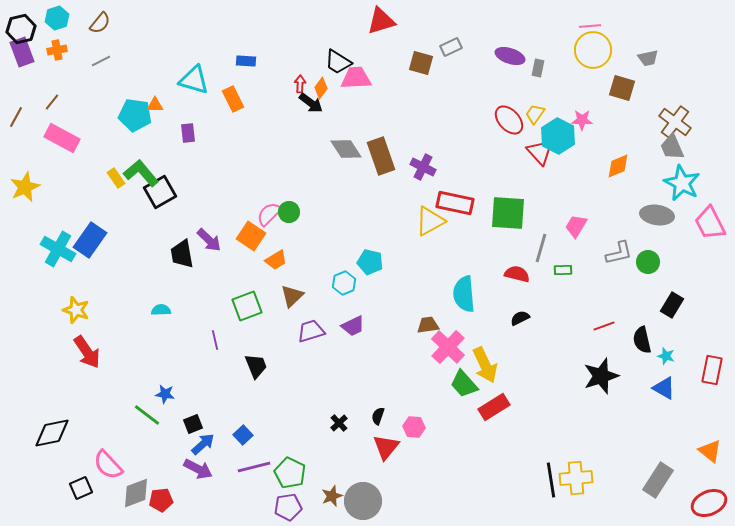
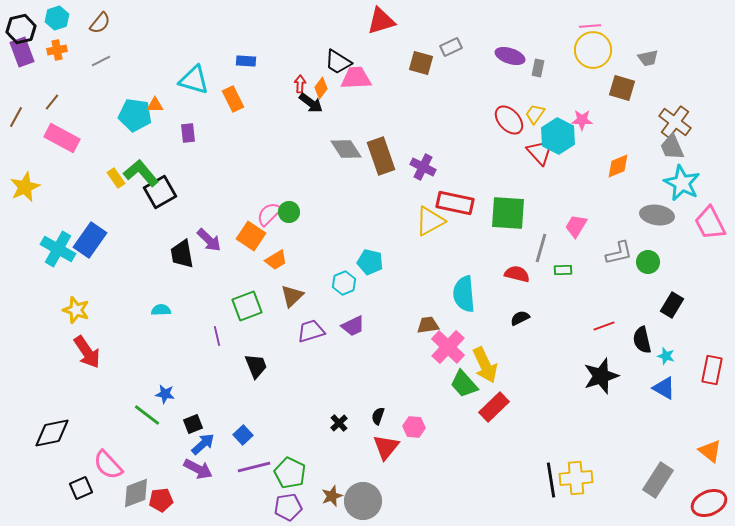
purple line at (215, 340): moved 2 px right, 4 px up
red rectangle at (494, 407): rotated 12 degrees counterclockwise
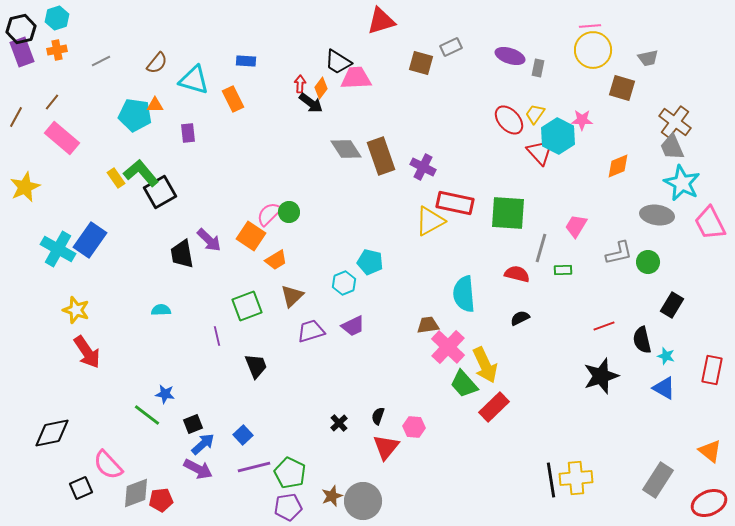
brown semicircle at (100, 23): moved 57 px right, 40 px down
pink rectangle at (62, 138): rotated 12 degrees clockwise
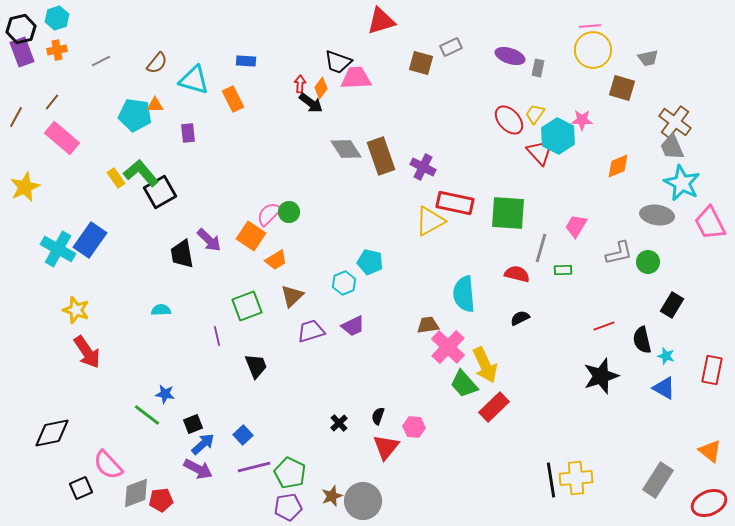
black trapezoid at (338, 62): rotated 12 degrees counterclockwise
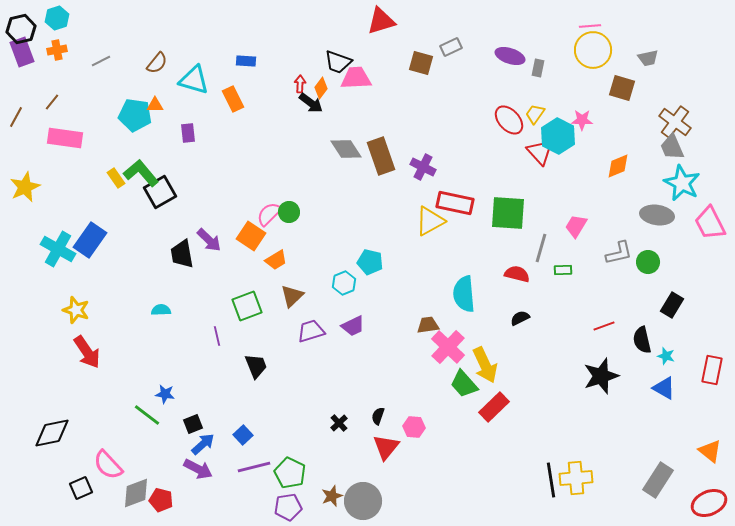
pink rectangle at (62, 138): moved 3 px right; rotated 32 degrees counterclockwise
red pentagon at (161, 500): rotated 20 degrees clockwise
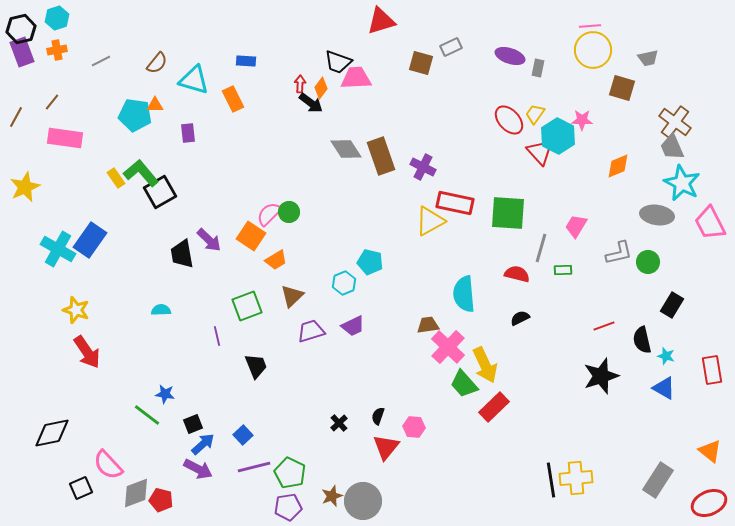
red rectangle at (712, 370): rotated 20 degrees counterclockwise
